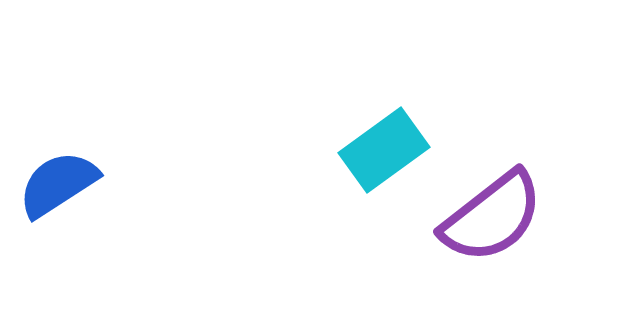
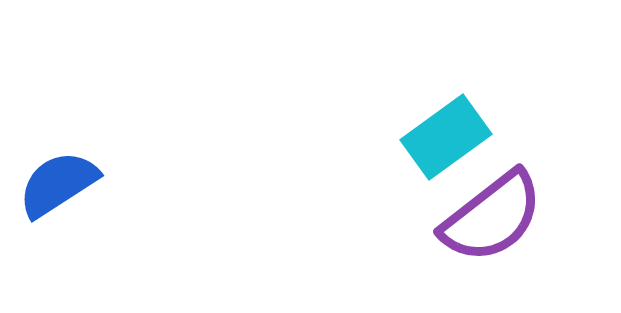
cyan rectangle: moved 62 px right, 13 px up
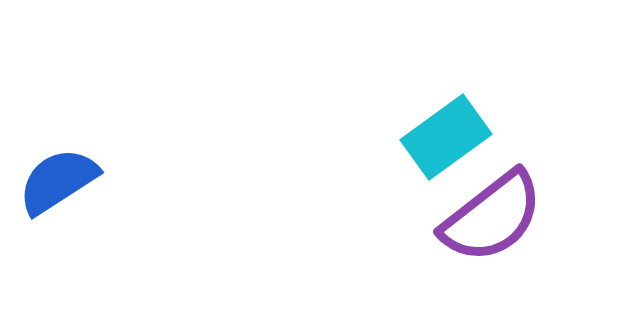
blue semicircle: moved 3 px up
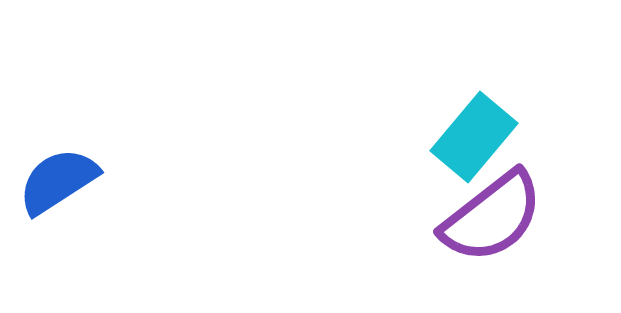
cyan rectangle: moved 28 px right; rotated 14 degrees counterclockwise
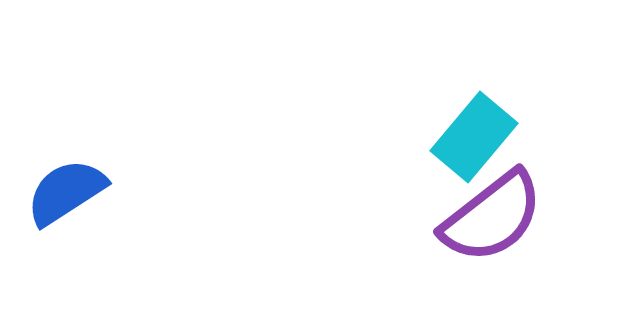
blue semicircle: moved 8 px right, 11 px down
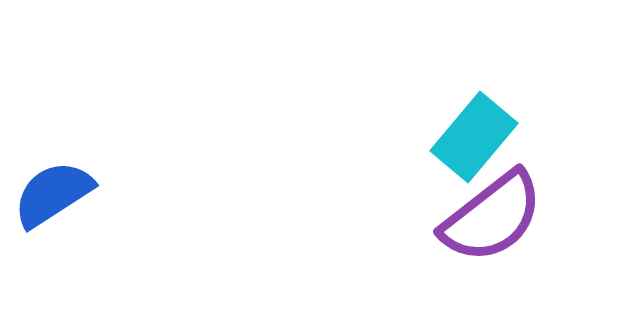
blue semicircle: moved 13 px left, 2 px down
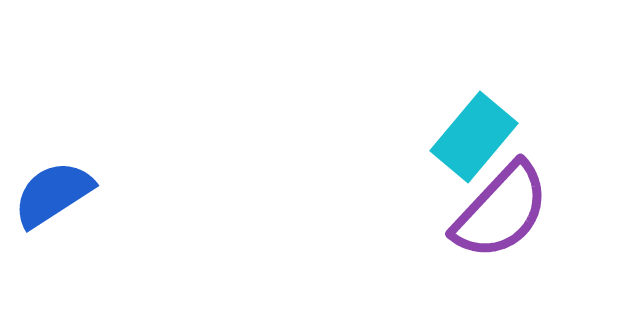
purple semicircle: moved 9 px right, 6 px up; rotated 9 degrees counterclockwise
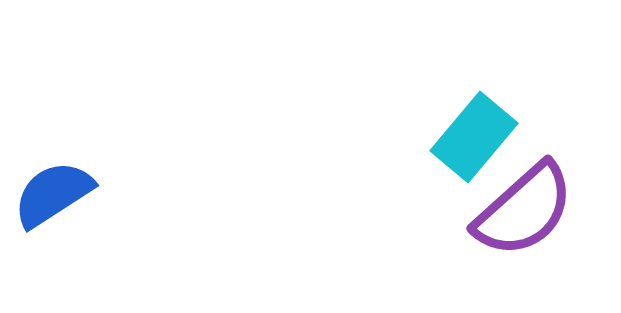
purple semicircle: moved 23 px right, 1 px up; rotated 5 degrees clockwise
